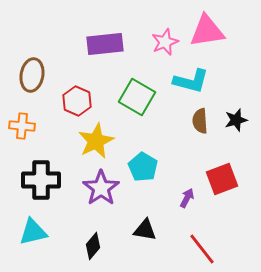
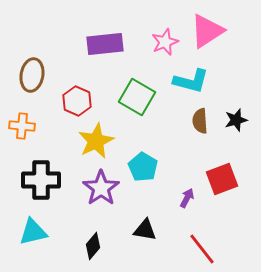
pink triangle: rotated 24 degrees counterclockwise
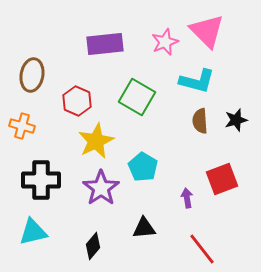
pink triangle: rotated 42 degrees counterclockwise
cyan L-shape: moved 6 px right
orange cross: rotated 10 degrees clockwise
purple arrow: rotated 36 degrees counterclockwise
black triangle: moved 1 px left, 2 px up; rotated 15 degrees counterclockwise
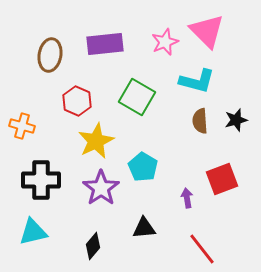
brown ellipse: moved 18 px right, 20 px up
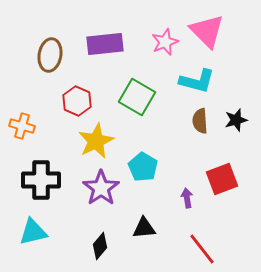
black diamond: moved 7 px right
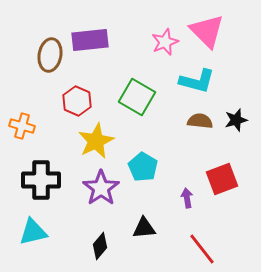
purple rectangle: moved 15 px left, 4 px up
brown semicircle: rotated 100 degrees clockwise
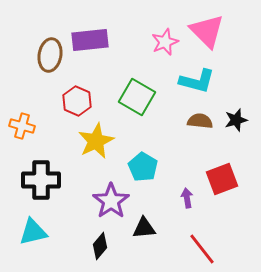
purple star: moved 10 px right, 13 px down
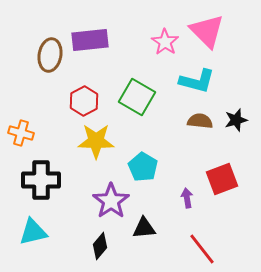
pink star: rotated 16 degrees counterclockwise
red hexagon: moved 7 px right; rotated 8 degrees clockwise
orange cross: moved 1 px left, 7 px down
yellow star: rotated 27 degrees clockwise
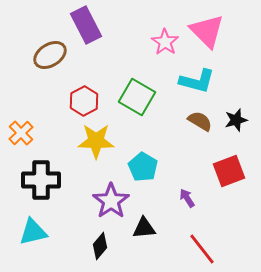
purple rectangle: moved 4 px left, 15 px up; rotated 69 degrees clockwise
brown ellipse: rotated 48 degrees clockwise
brown semicircle: rotated 25 degrees clockwise
orange cross: rotated 30 degrees clockwise
red square: moved 7 px right, 8 px up
purple arrow: rotated 24 degrees counterclockwise
